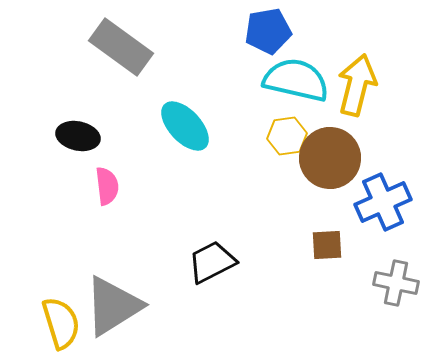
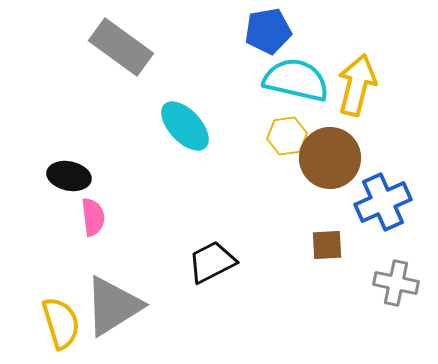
black ellipse: moved 9 px left, 40 px down
pink semicircle: moved 14 px left, 31 px down
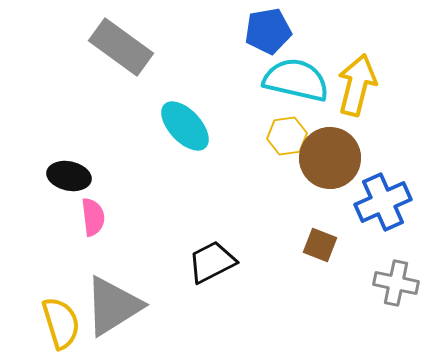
brown square: moved 7 px left; rotated 24 degrees clockwise
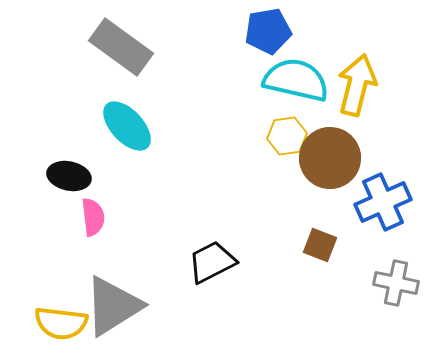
cyan ellipse: moved 58 px left
yellow semicircle: rotated 114 degrees clockwise
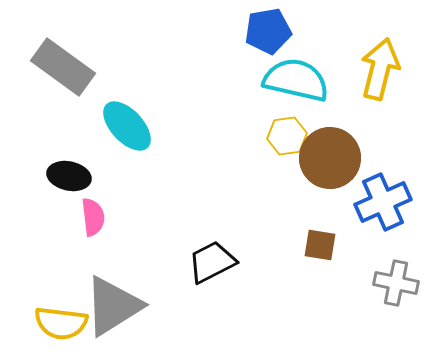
gray rectangle: moved 58 px left, 20 px down
yellow arrow: moved 23 px right, 16 px up
brown square: rotated 12 degrees counterclockwise
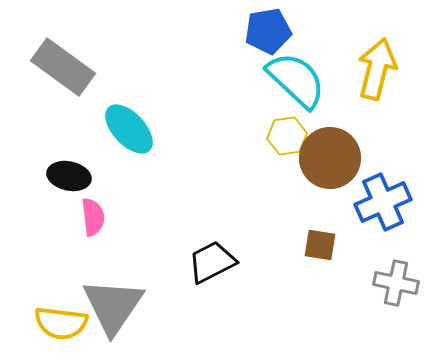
yellow arrow: moved 3 px left
cyan semicircle: rotated 30 degrees clockwise
cyan ellipse: moved 2 px right, 3 px down
gray triangle: rotated 24 degrees counterclockwise
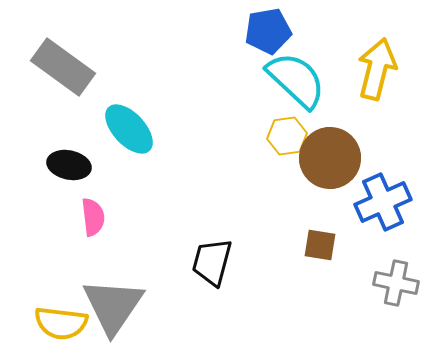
black ellipse: moved 11 px up
black trapezoid: rotated 48 degrees counterclockwise
